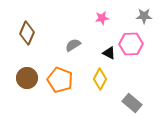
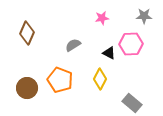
brown circle: moved 10 px down
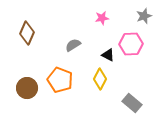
gray star: rotated 21 degrees counterclockwise
black triangle: moved 1 px left, 2 px down
